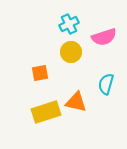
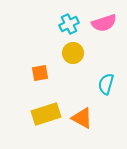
pink semicircle: moved 14 px up
yellow circle: moved 2 px right, 1 px down
orange triangle: moved 6 px right, 16 px down; rotated 15 degrees clockwise
yellow rectangle: moved 2 px down
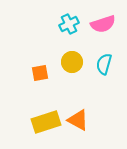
pink semicircle: moved 1 px left, 1 px down
yellow circle: moved 1 px left, 9 px down
cyan semicircle: moved 2 px left, 20 px up
yellow rectangle: moved 8 px down
orange triangle: moved 4 px left, 2 px down
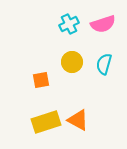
orange square: moved 1 px right, 7 px down
